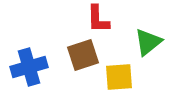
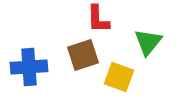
green triangle: rotated 12 degrees counterclockwise
blue cross: rotated 12 degrees clockwise
yellow square: rotated 24 degrees clockwise
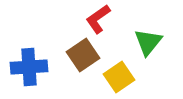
red L-shape: rotated 56 degrees clockwise
brown square: rotated 16 degrees counterclockwise
yellow square: rotated 36 degrees clockwise
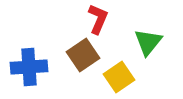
red L-shape: rotated 148 degrees clockwise
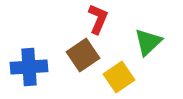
green triangle: rotated 8 degrees clockwise
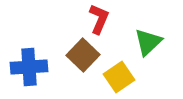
red L-shape: moved 1 px right
brown square: rotated 12 degrees counterclockwise
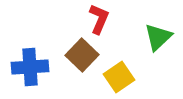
green triangle: moved 10 px right, 5 px up
brown square: moved 1 px left
blue cross: moved 1 px right
